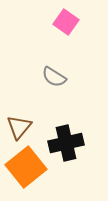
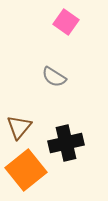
orange square: moved 3 px down
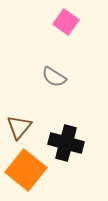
black cross: rotated 28 degrees clockwise
orange square: rotated 12 degrees counterclockwise
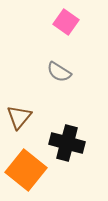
gray semicircle: moved 5 px right, 5 px up
brown triangle: moved 10 px up
black cross: moved 1 px right
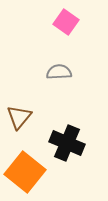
gray semicircle: rotated 145 degrees clockwise
black cross: rotated 8 degrees clockwise
orange square: moved 1 px left, 2 px down
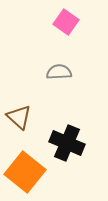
brown triangle: rotated 28 degrees counterclockwise
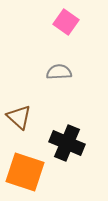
orange square: rotated 21 degrees counterclockwise
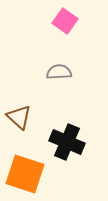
pink square: moved 1 px left, 1 px up
black cross: moved 1 px up
orange square: moved 2 px down
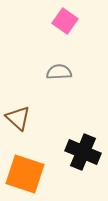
brown triangle: moved 1 px left, 1 px down
black cross: moved 16 px right, 10 px down
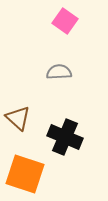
black cross: moved 18 px left, 15 px up
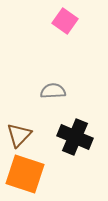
gray semicircle: moved 6 px left, 19 px down
brown triangle: moved 1 px right, 17 px down; rotated 32 degrees clockwise
black cross: moved 10 px right
